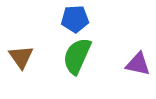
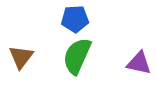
brown triangle: rotated 12 degrees clockwise
purple triangle: moved 1 px right, 1 px up
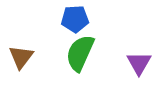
green semicircle: moved 3 px right, 3 px up
purple triangle: rotated 48 degrees clockwise
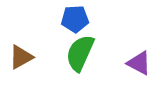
brown triangle: rotated 24 degrees clockwise
purple triangle: rotated 32 degrees counterclockwise
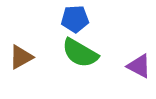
green semicircle: rotated 84 degrees counterclockwise
purple triangle: moved 3 px down
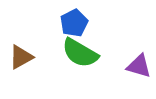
blue pentagon: moved 1 px left, 4 px down; rotated 24 degrees counterclockwise
purple triangle: rotated 12 degrees counterclockwise
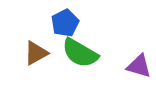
blue pentagon: moved 9 px left
brown triangle: moved 15 px right, 4 px up
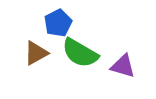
blue pentagon: moved 7 px left
purple triangle: moved 16 px left
